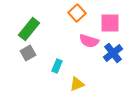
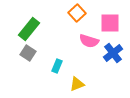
gray square: rotated 28 degrees counterclockwise
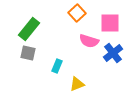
gray square: rotated 21 degrees counterclockwise
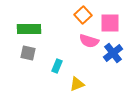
orange square: moved 6 px right, 2 px down
green rectangle: rotated 50 degrees clockwise
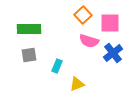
gray square: moved 1 px right, 2 px down; rotated 21 degrees counterclockwise
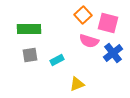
pink square: moved 2 px left; rotated 15 degrees clockwise
gray square: moved 1 px right
cyan rectangle: moved 6 px up; rotated 40 degrees clockwise
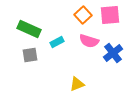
pink square: moved 2 px right, 8 px up; rotated 20 degrees counterclockwise
green rectangle: rotated 25 degrees clockwise
cyan rectangle: moved 18 px up
